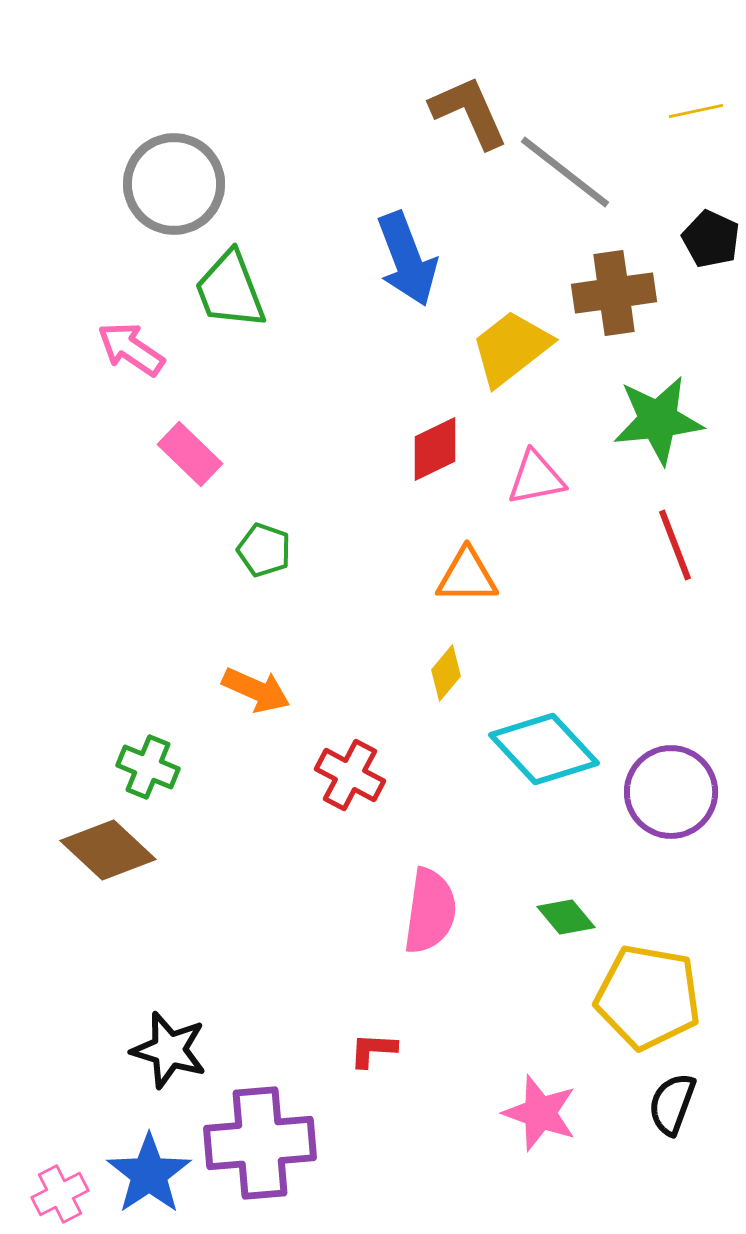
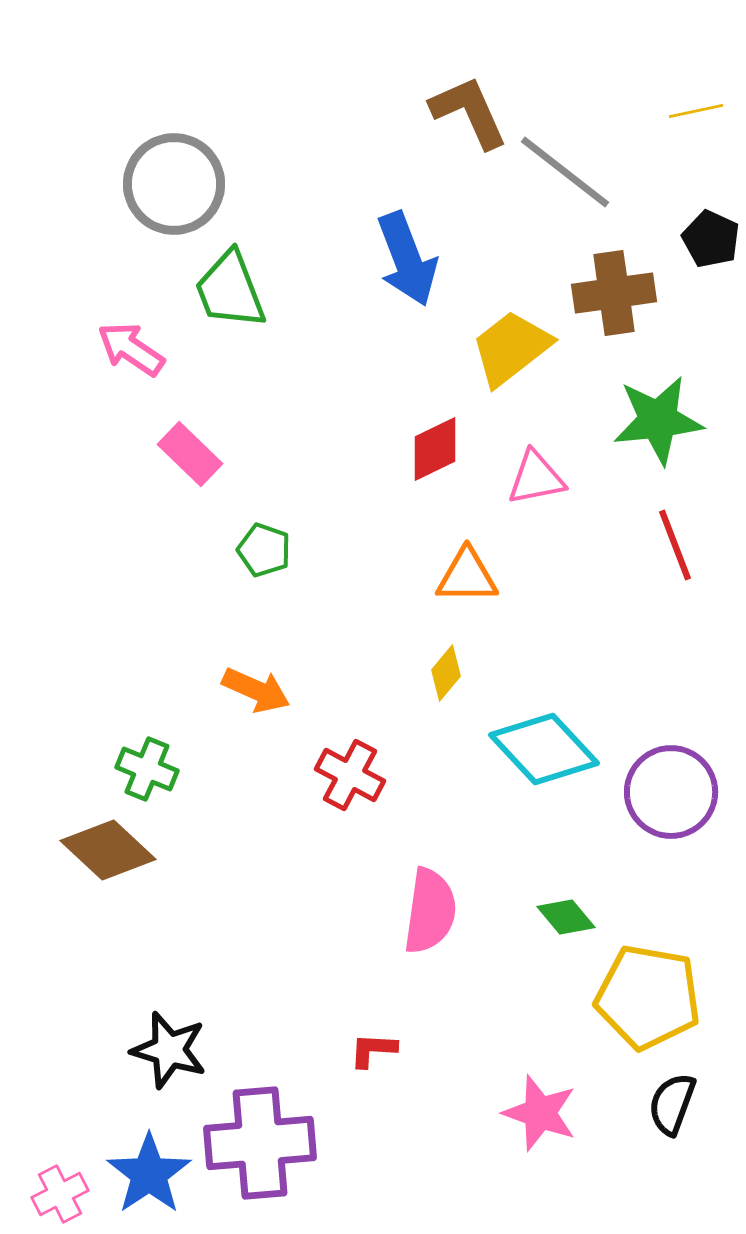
green cross: moved 1 px left, 2 px down
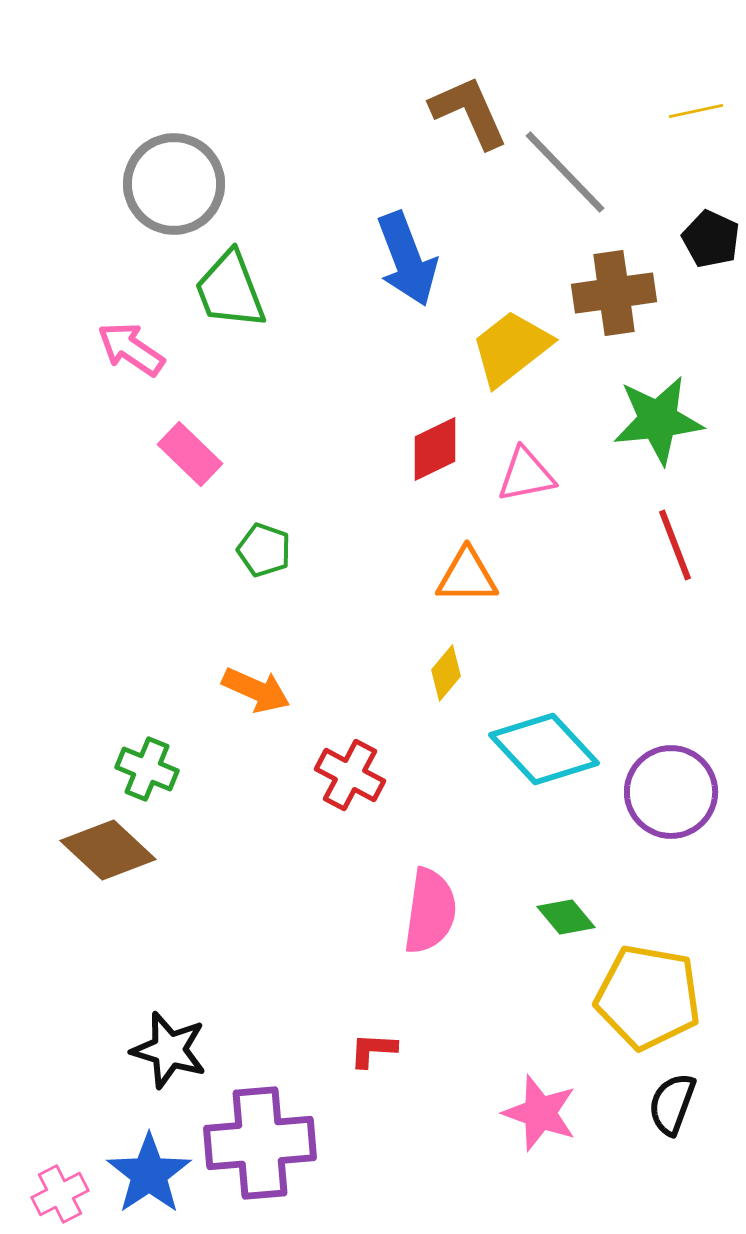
gray line: rotated 8 degrees clockwise
pink triangle: moved 10 px left, 3 px up
